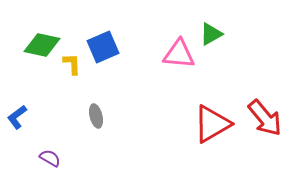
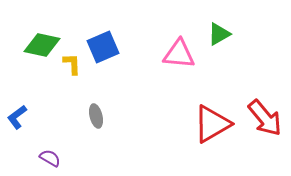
green triangle: moved 8 px right
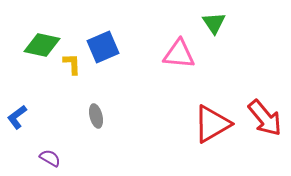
green triangle: moved 5 px left, 11 px up; rotated 35 degrees counterclockwise
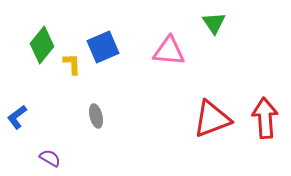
green diamond: rotated 63 degrees counterclockwise
pink triangle: moved 10 px left, 3 px up
red arrow: rotated 144 degrees counterclockwise
red triangle: moved 5 px up; rotated 9 degrees clockwise
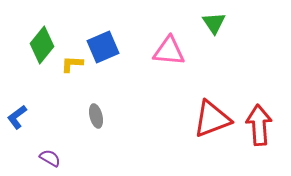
yellow L-shape: rotated 85 degrees counterclockwise
red arrow: moved 6 px left, 7 px down
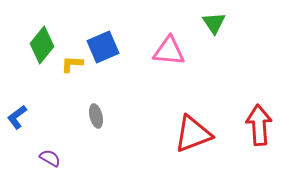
red triangle: moved 19 px left, 15 px down
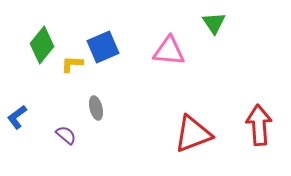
gray ellipse: moved 8 px up
purple semicircle: moved 16 px right, 23 px up; rotated 10 degrees clockwise
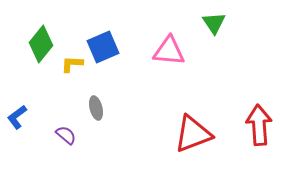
green diamond: moved 1 px left, 1 px up
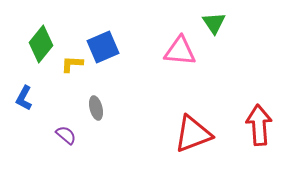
pink triangle: moved 11 px right
blue L-shape: moved 7 px right, 19 px up; rotated 25 degrees counterclockwise
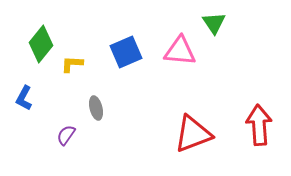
blue square: moved 23 px right, 5 px down
purple semicircle: rotated 95 degrees counterclockwise
